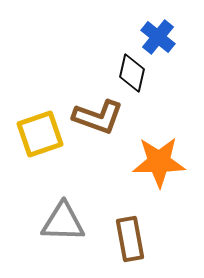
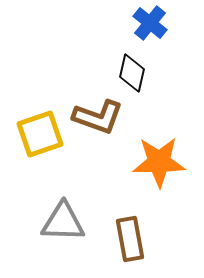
blue cross: moved 8 px left, 14 px up
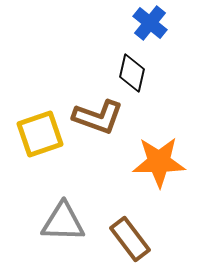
brown rectangle: rotated 27 degrees counterclockwise
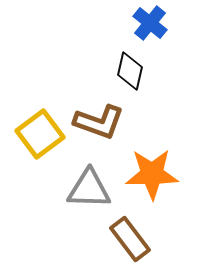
black diamond: moved 2 px left, 2 px up
brown L-shape: moved 1 px right, 5 px down
yellow square: rotated 18 degrees counterclockwise
orange star: moved 7 px left, 12 px down
gray triangle: moved 26 px right, 33 px up
